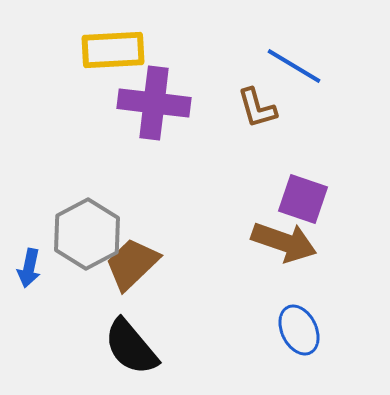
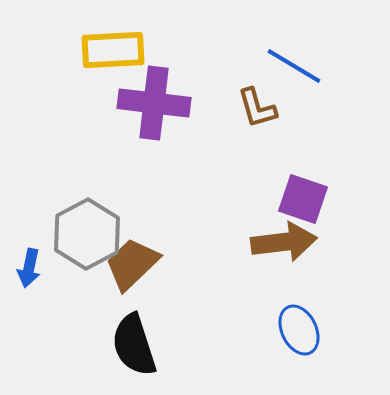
brown arrow: rotated 26 degrees counterclockwise
black semicircle: moved 3 px right, 2 px up; rotated 22 degrees clockwise
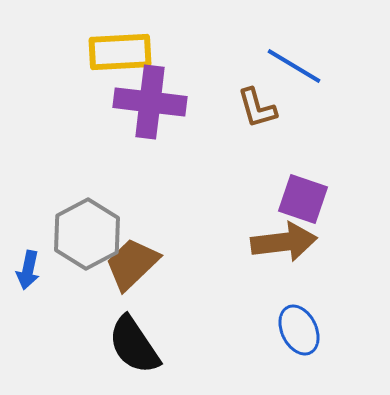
yellow rectangle: moved 7 px right, 2 px down
purple cross: moved 4 px left, 1 px up
blue arrow: moved 1 px left, 2 px down
black semicircle: rotated 16 degrees counterclockwise
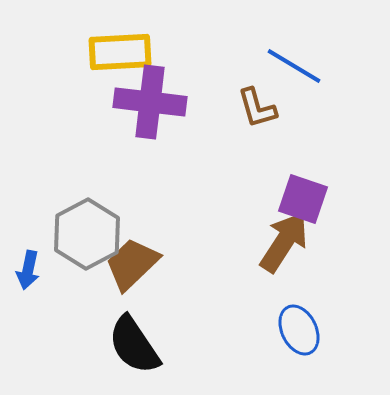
brown arrow: rotated 50 degrees counterclockwise
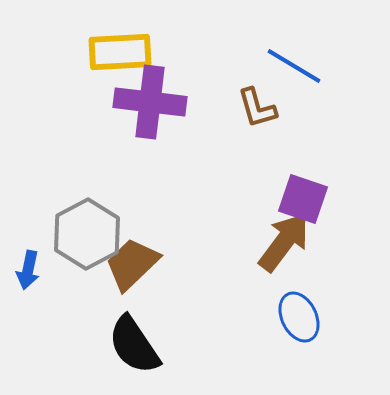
brown arrow: rotated 4 degrees clockwise
blue ellipse: moved 13 px up
